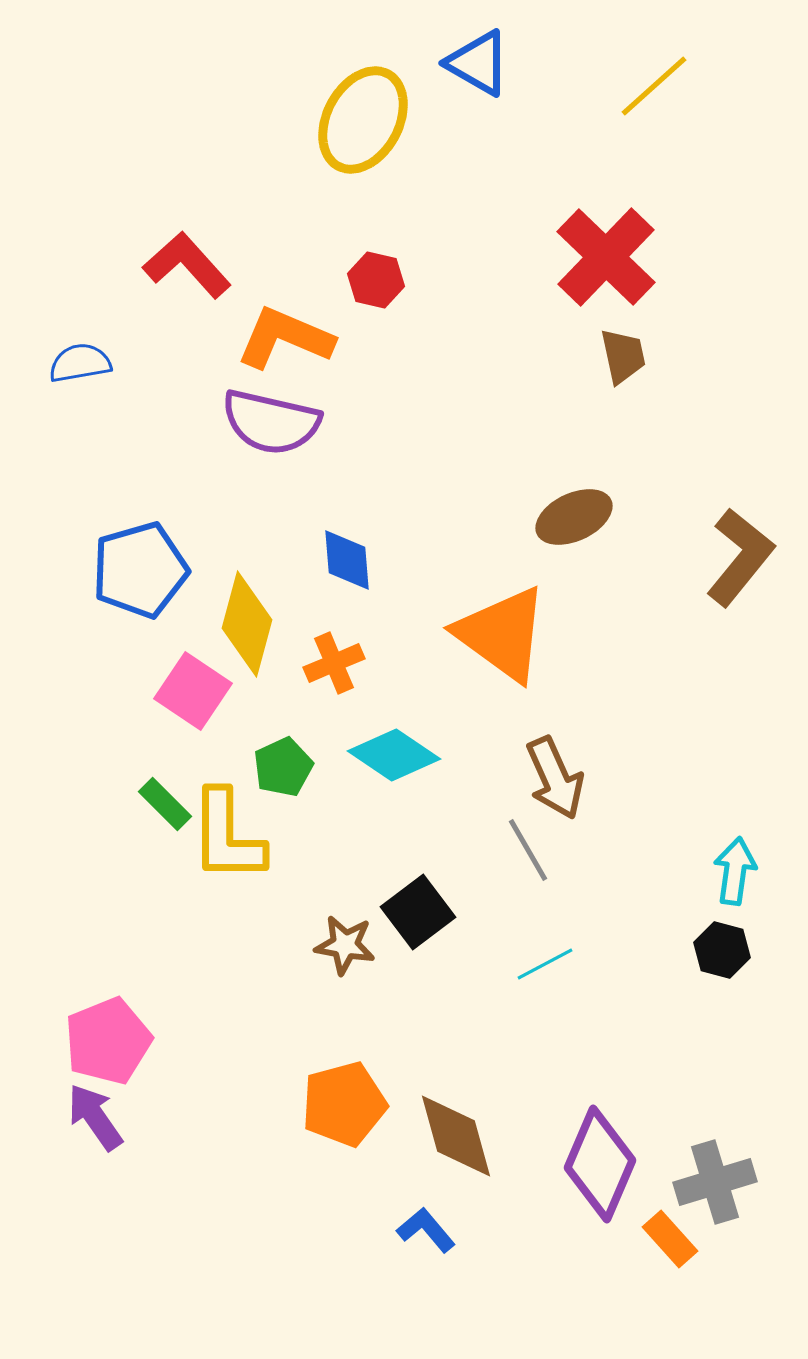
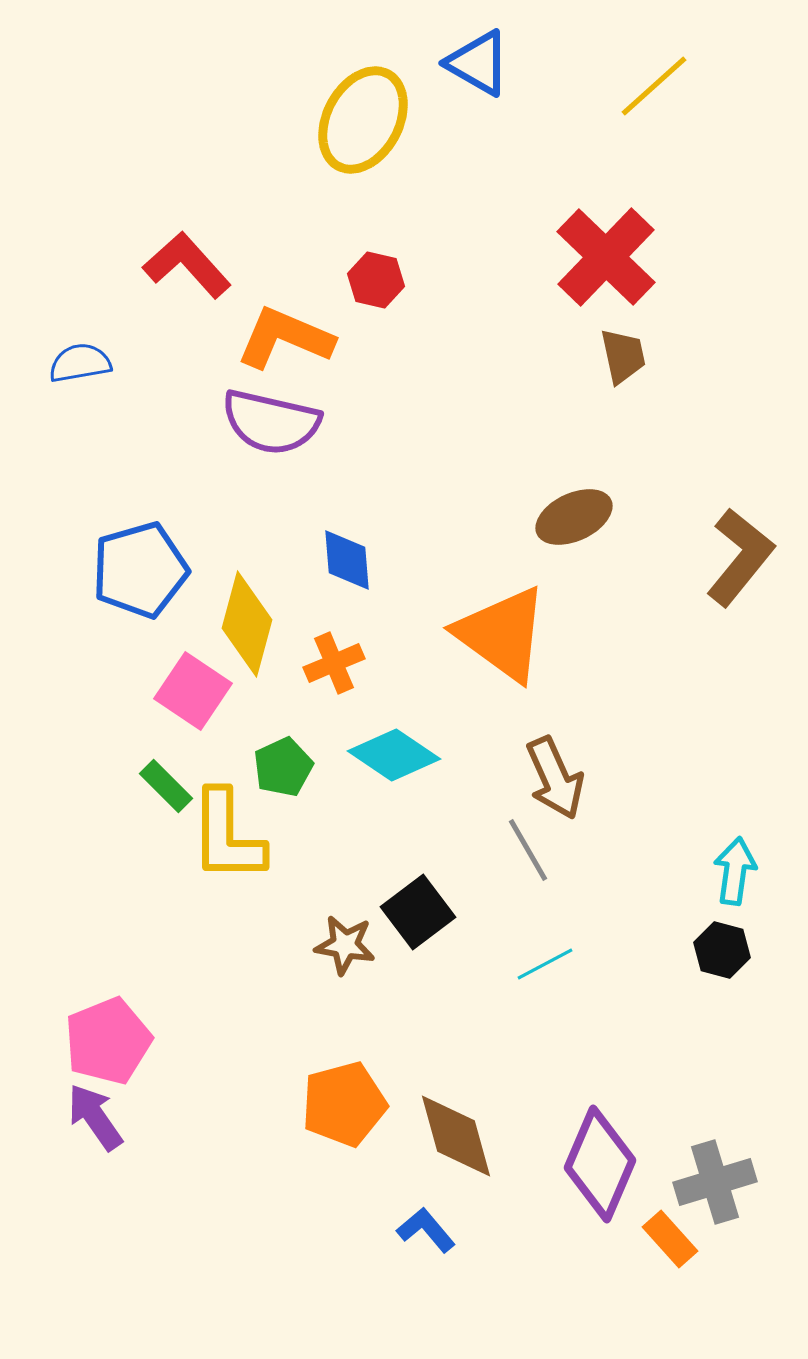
green rectangle: moved 1 px right, 18 px up
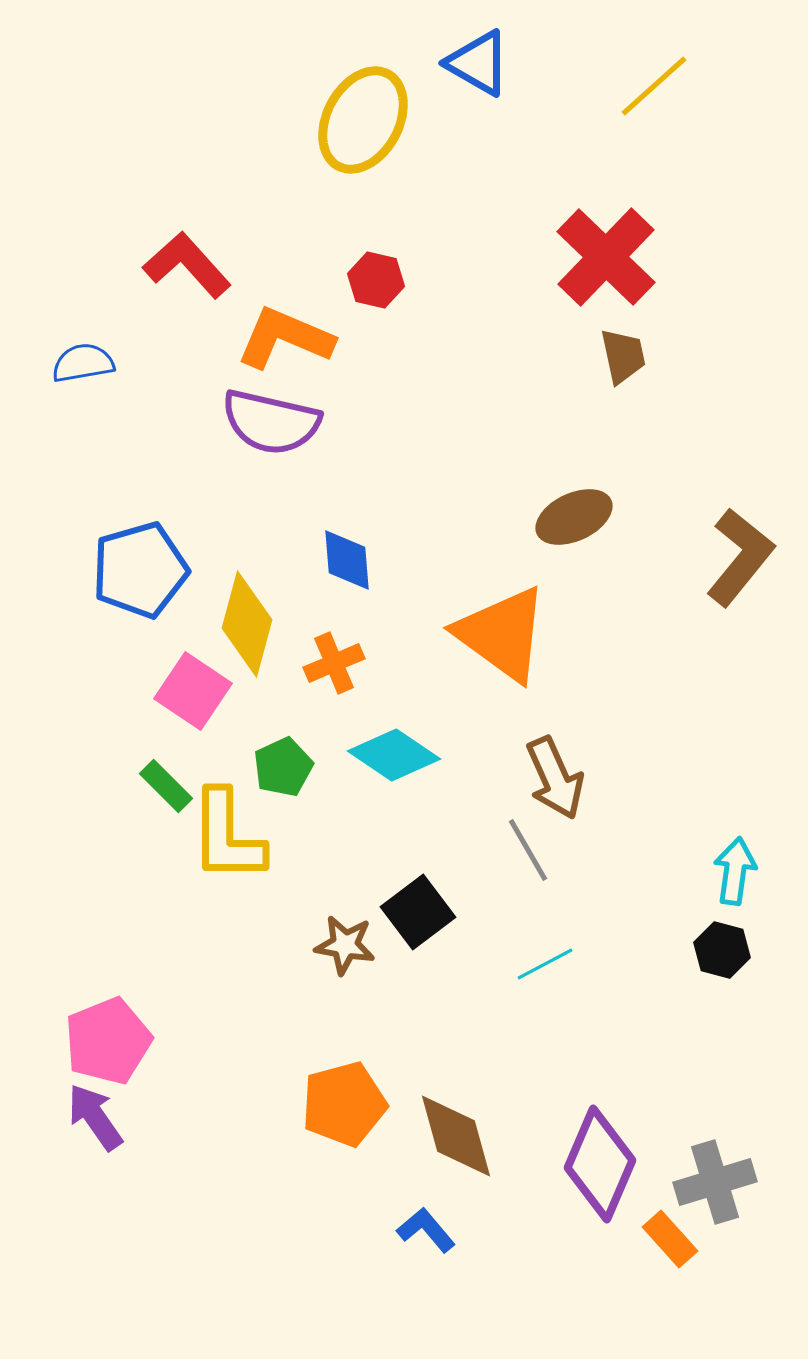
blue semicircle: moved 3 px right
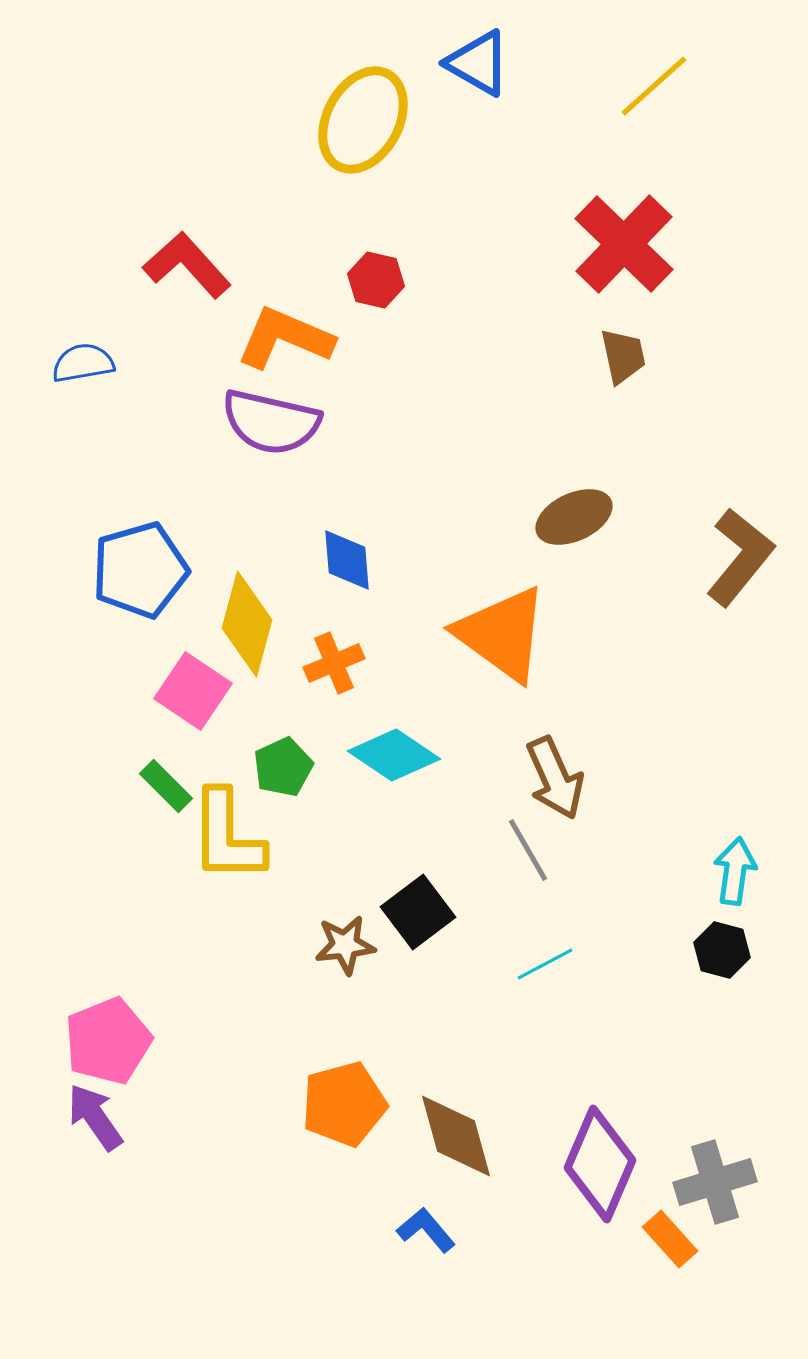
red cross: moved 18 px right, 13 px up
brown star: rotated 16 degrees counterclockwise
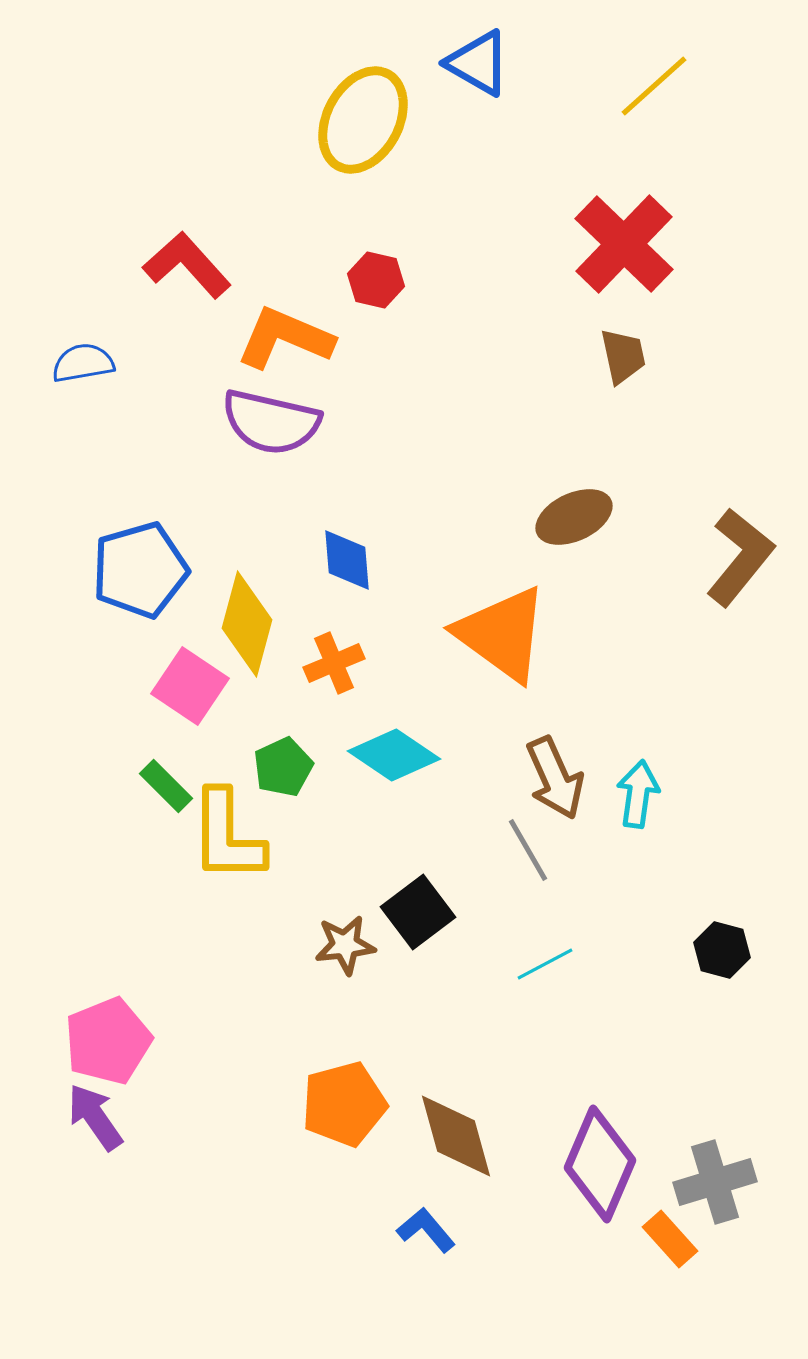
pink square: moved 3 px left, 5 px up
cyan arrow: moved 97 px left, 77 px up
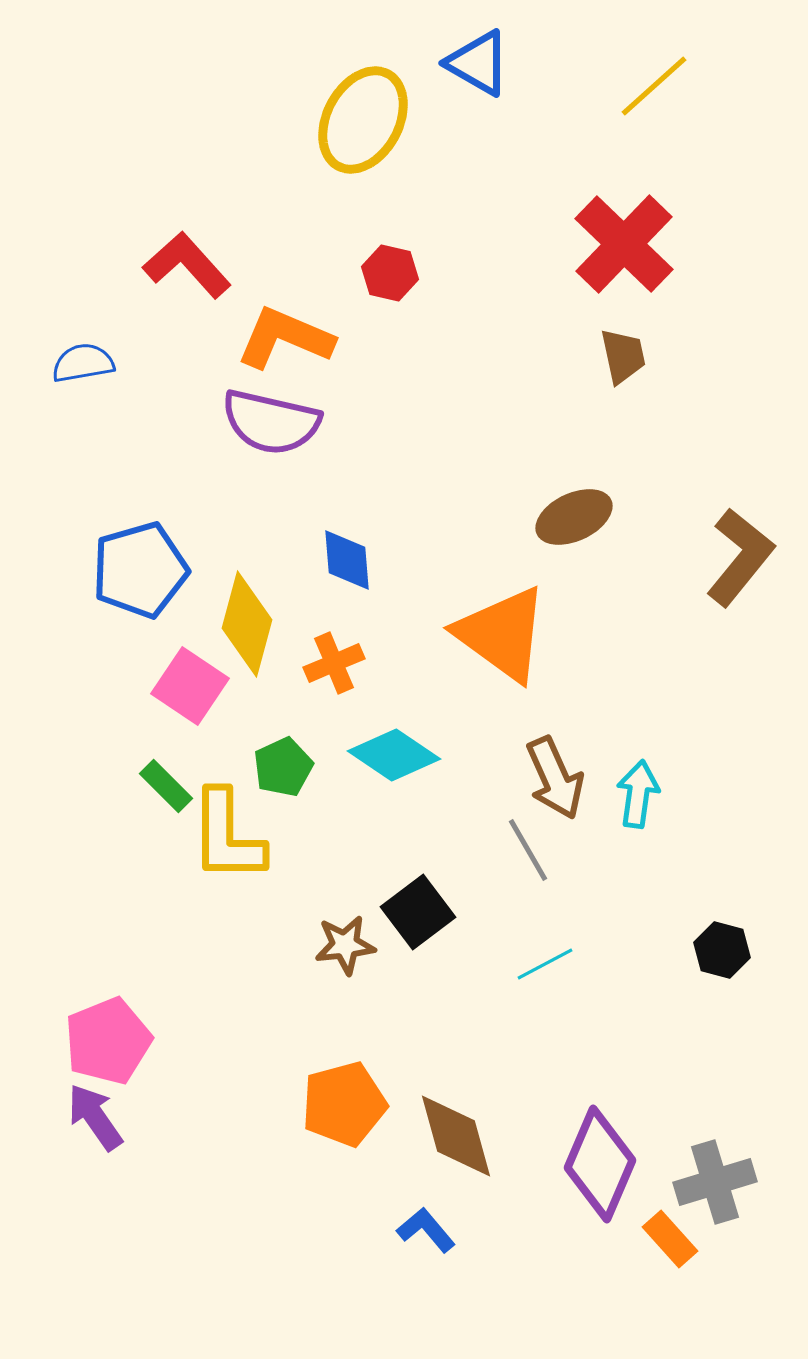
red hexagon: moved 14 px right, 7 px up
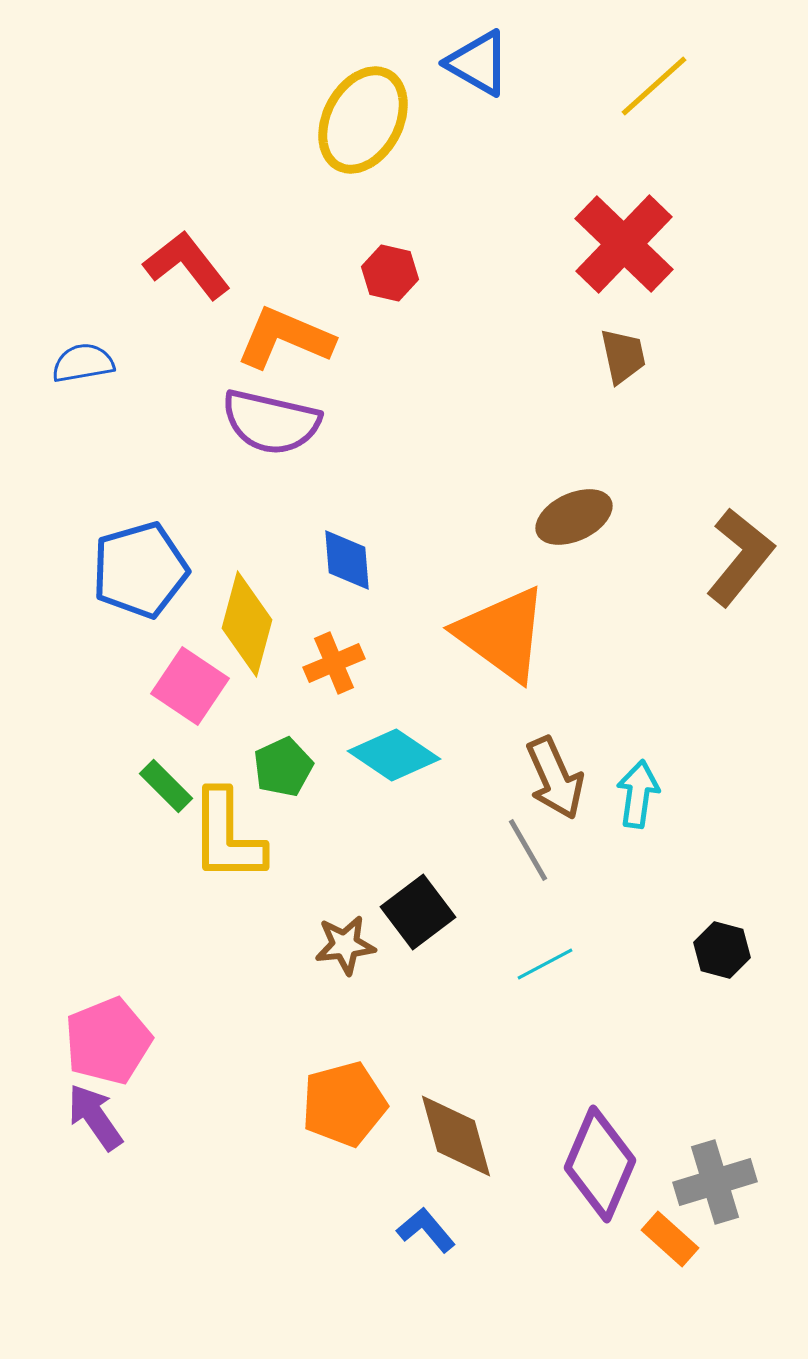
red L-shape: rotated 4 degrees clockwise
orange rectangle: rotated 6 degrees counterclockwise
